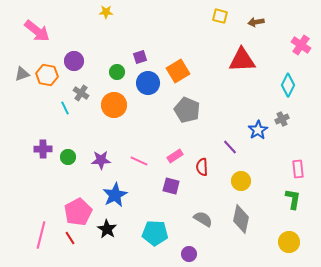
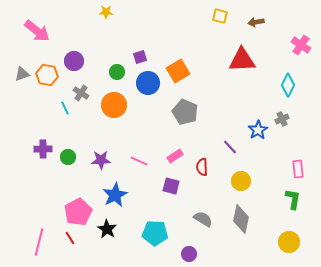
gray pentagon at (187, 110): moved 2 px left, 2 px down
pink line at (41, 235): moved 2 px left, 7 px down
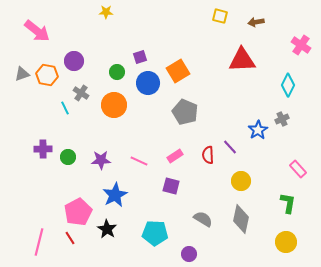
red semicircle at (202, 167): moved 6 px right, 12 px up
pink rectangle at (298, 169): rotated 36 degrees counterclockwise
green L-shape at (293, 199): moved 5 px left, 4 px down
yellow circle at (289, 242): moved 3 px left
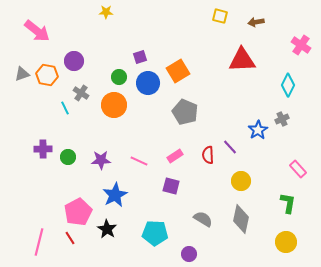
green circle at (117, 72): moved 2 px right, 5 px down
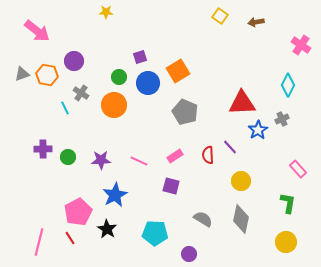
yellow square at (220, 16): rotated 21 degrees clockwise
red triangle at (242, 60): moved 43 px down
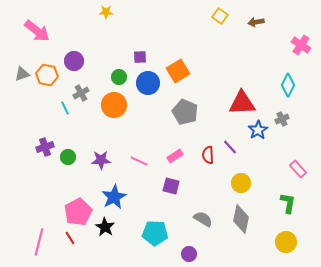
purple square at (140, 57): rotated 16 degrees clockwise
gray cross at (81, 93): rotated 28 degrees clockwise
purple cross at (43, 149): moved 2 px right, 2 px up; rotated 18 degrees counterclockwise
yellow circle at (241, 181): moved 2 px down
blue star at (115, 195): moved 1 px left, 2 px down
black star at (107, 229): moved 2 px left, 2 px up
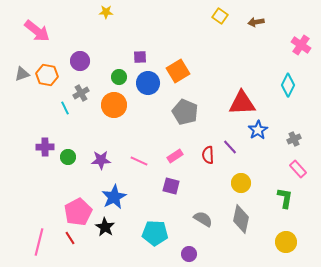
purple circle at (74, 61): moved 6 px right
gray cross at (282, 119): moved 12 px right, 20 px down
purple cross at (45, 147): rotated 18 degrees clockwise
green L-shape at (288, 203): moved 3 px left, 5 px up
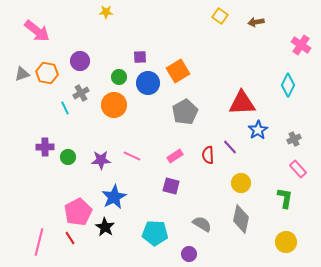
orange hexagon at (47, 75): moved 2 px up
gray pentagon at (185, 112): rotated 20 degrees clockwise
pink line at (139, 161): moved 7 px left, 5 px up
gray semicircle at (203, 219): moved 1 px left, 5 px down
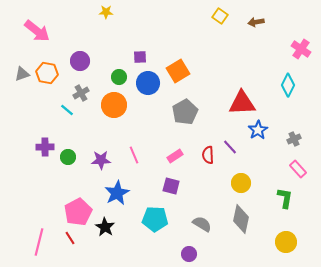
pink cross at (301, 45): moved 4 px down
cyan line at (65, 108): moved 2 px right, 2 px down; rotated 24 degrees counterclockwise
pink line at (132, 156): moved 2 px right, 1 px up; rotated 42 degrees clockwise
blue star at (114, 197): moved 3 px right, 4 px up
cyan pentagon at (155, 233): moved 14 px up
